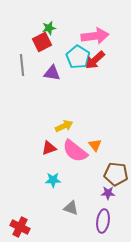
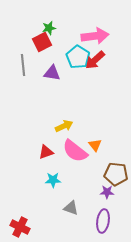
gray line: moved 1 px right
red triangle: moved 3 px left, 4 px down
purple star: moved 1 px left, 1 px up
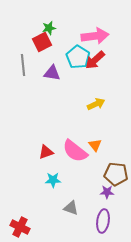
yellow arrow: moved 32 px right, 22 px up
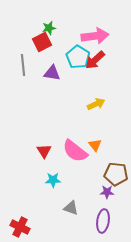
red triangle: moved 2 px left, 1 px up; rotated 42 degrees counterclockwise
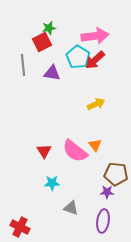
cyan star: moved 1 px left, 3 px down
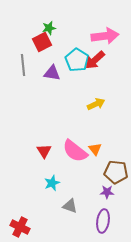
pink arrow: moved 10 px right
cyan pentagon: moved 1 px left, 3 px down
orange triangle: moved 4 px down
brown pentagon: moved 2 px up
cyan star: rotated 21 degrees counterclockwise
gray triangle: moved 1 px left, 2 px up
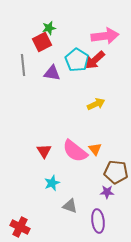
purple ellipse: moved 5 px left; rotated 15 degrees counterclockwise
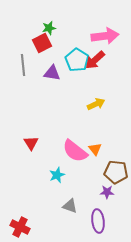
red square: moved 1 px down
red triangle: moved 13 px left, 8 px up
cyan star: moved 5 px right, 8 px up
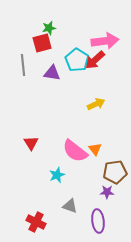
pink arrow: moved 5 px down
red square: rotated 12 degrees clockwise
brown pentagon: moved 1 px left; rotated 15 degrees counterclockwise
red cross: moved 16 px right, 5 px up
